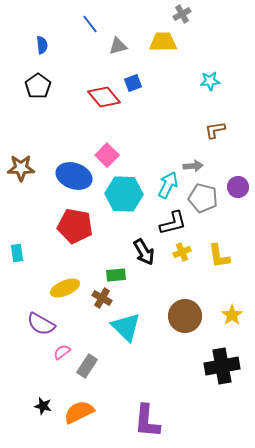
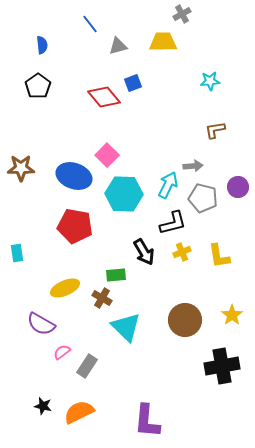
brown circle: moved 4 px down
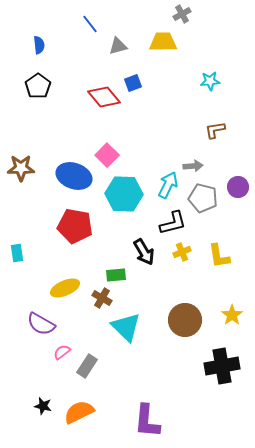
blue semicircle: moved 3 px left
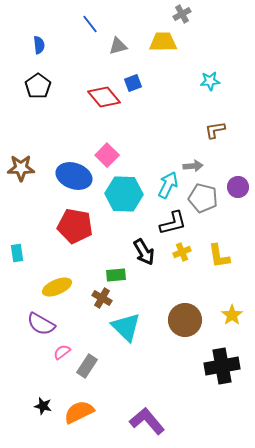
yellow ellipse: moved 8 px left, 1 px up
purple L-shape: rotated 135 degrees clockwise
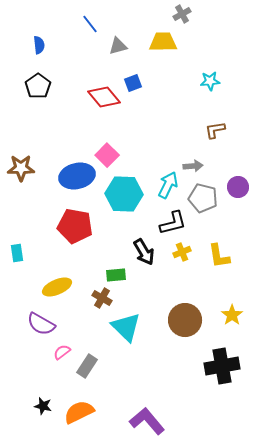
blue ellipse: moved 3 px right; rotated 32 degrees counterclockwise
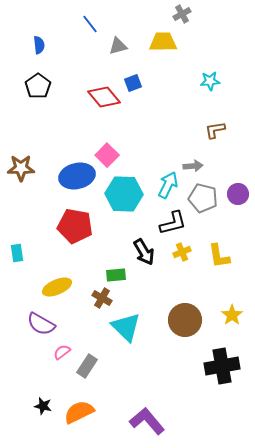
purple circle: moved 7 px down
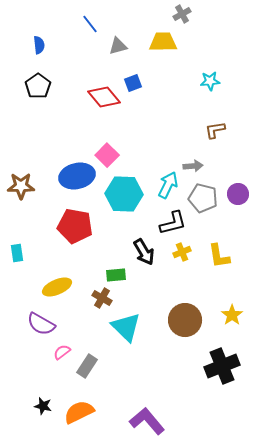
brown star: moved 18 px down
black cross: rotated 12 degrees counterclockwise
